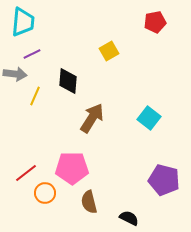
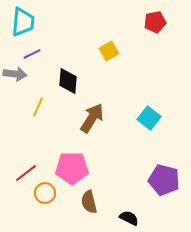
yellow line: moved 3 px right, 11 px down
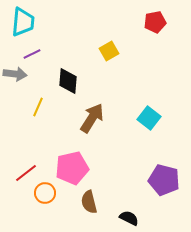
pink pentagon: rotated 12 degrees counterclockwise
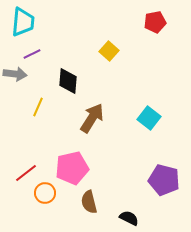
yellow square: rotated 18 degrees counterclockwise
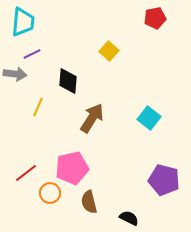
red pentagon: moved 4 px up
orange circle: moved 5 px right
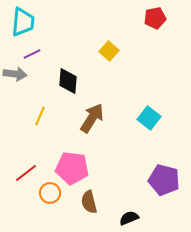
yellow line: moved 2 px right, 9 px down
pink pentagon: rotated 20 degrees clockwise
black semicircle: rotated 48 degrees counterclockwise
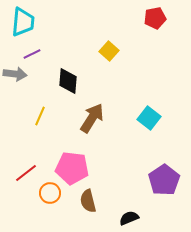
purple pentagon: rotated 24 degrees clockwise
brown semicircle: moved 1 px left, 1 px up
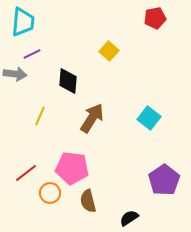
black semicircle: rotated 12 degrees counterclockwise
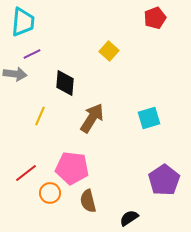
red pentagon: rotated 10 degrees counterclockwise
black diamond: moved 3 px left, 2 px down
cyan square: rotated 35 degrees clockwise
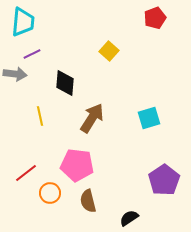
yellow line: rotated 36 degrees counterclockwise
pink pentagon: moved 5 px right, 3 px up
